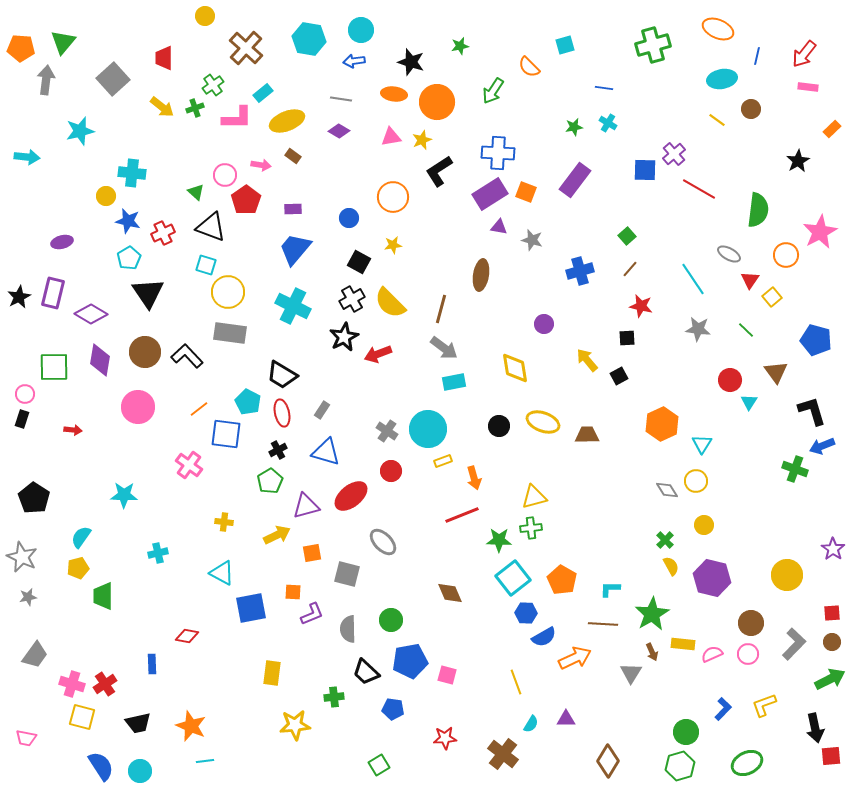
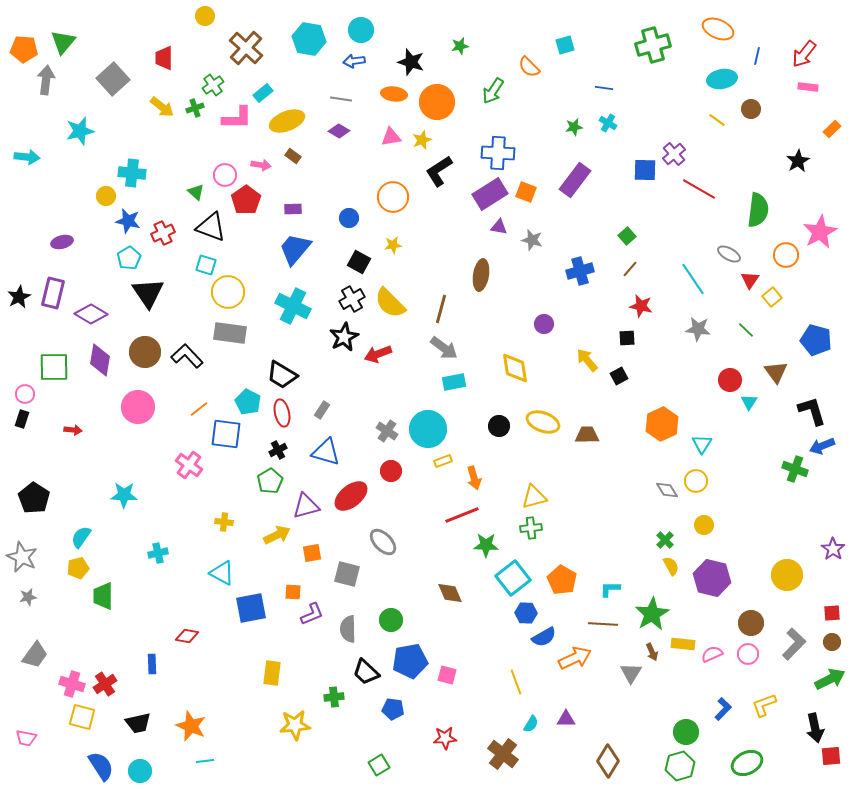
orange pentagon at (21, 48): moved 3 px right, 1 px down
green star at (499, 540): moved 13 px left, 5 px down
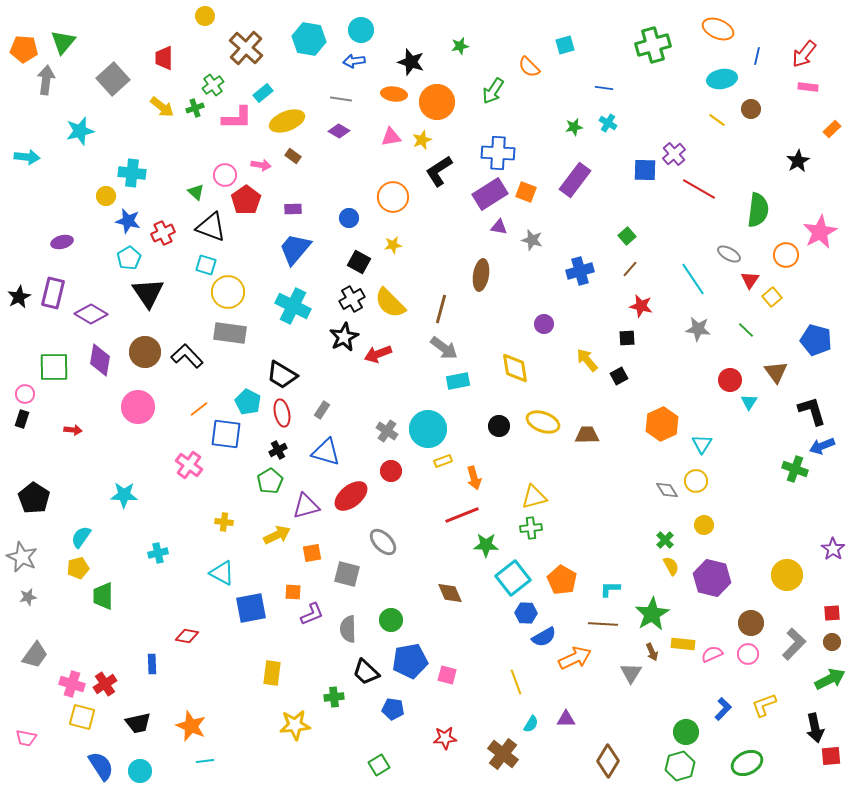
cyan rectangle at (454, 382): moved 4 px right, 1 px up
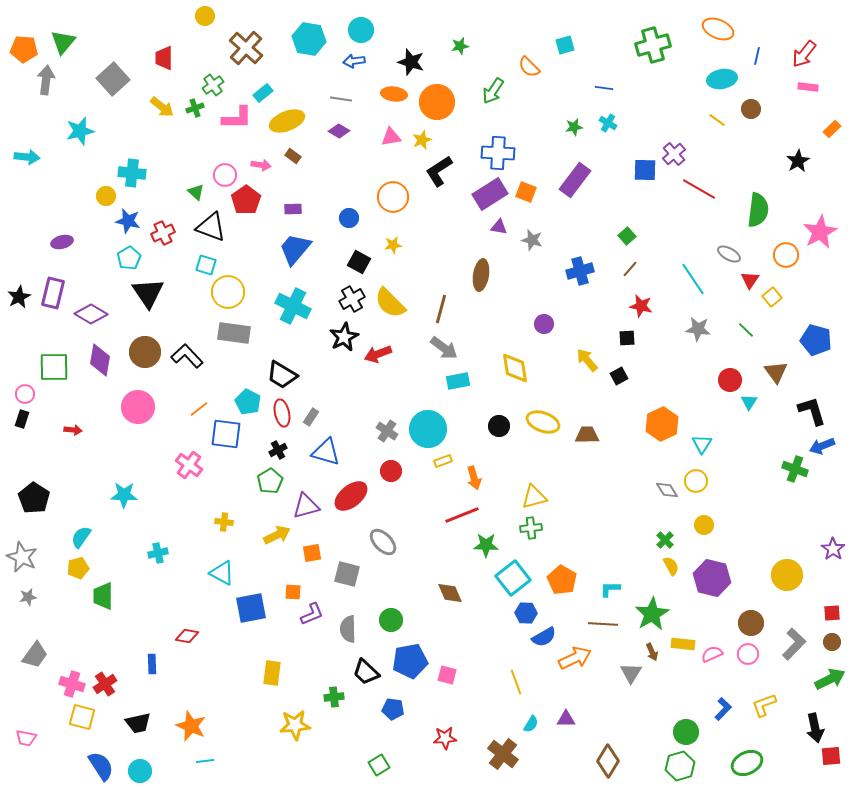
gray rectangle at (230, 333): moved 4 px right
gray rectangle at (322, 410): moved 11 px left, 7 px down
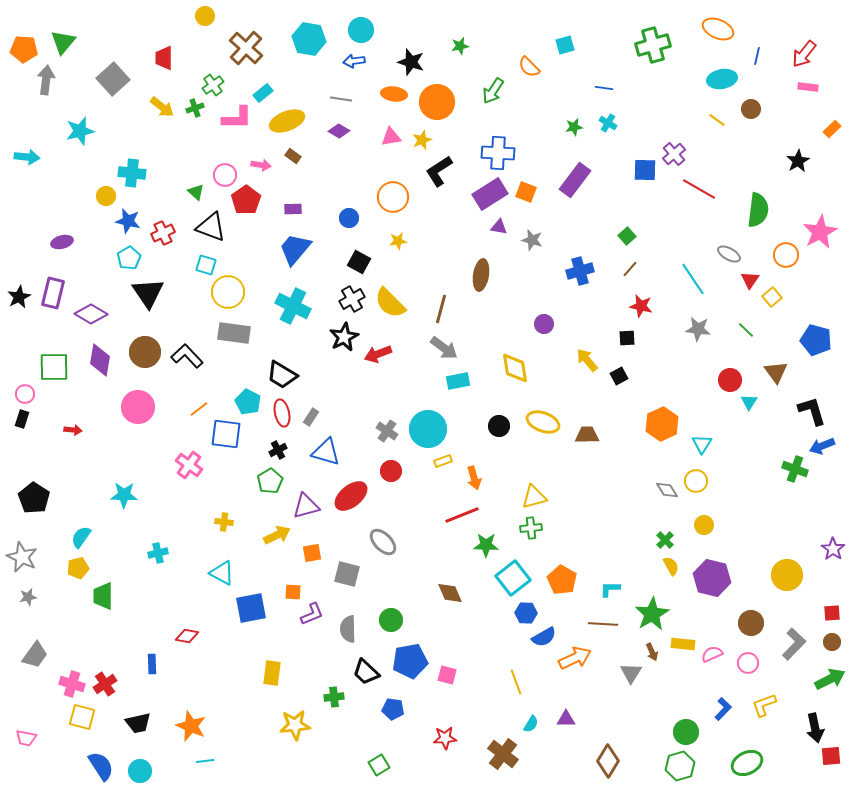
yellow star at (393, 245): moved 5 px right, 4 px up
pink circle at (748, 654): moved 9 px down
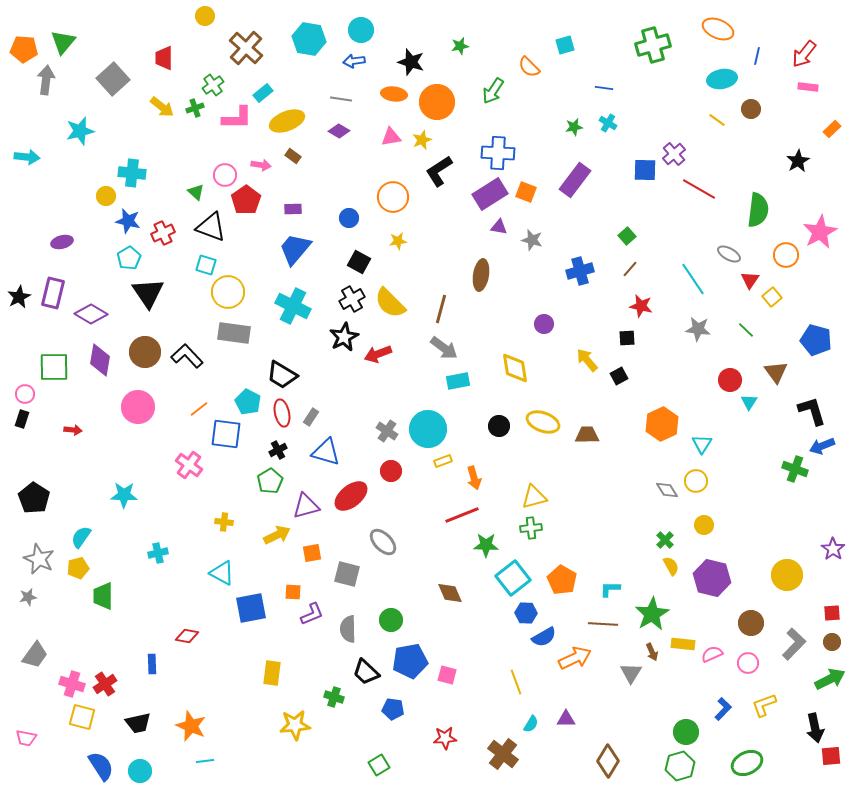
gray star at (22, 557): moved 17 px right, 2 px down
green cross at (334, 697): rotated 24 degrees clockwise
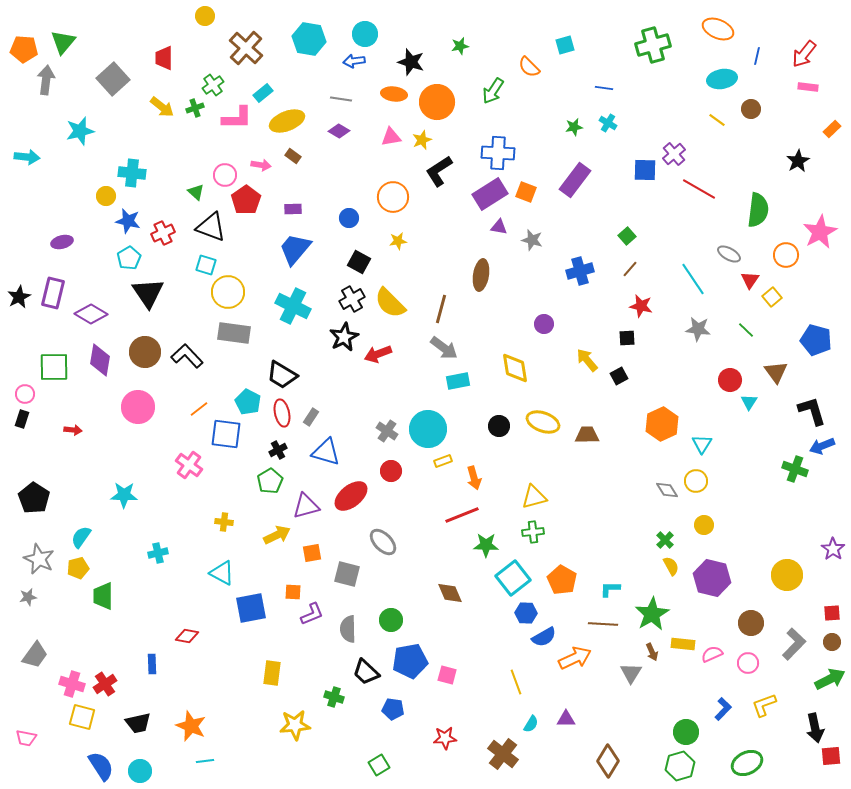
cyan circle at (361, 30): moved 4 px right, 4 px down
green cross at (531, 528): moved 2 px right, 4 px down
